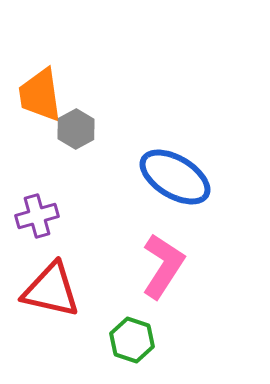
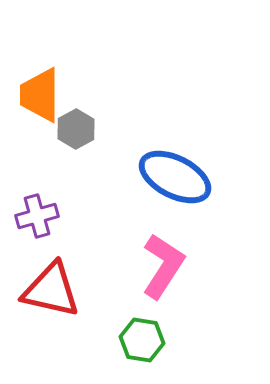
orange trapezoid: rotated 8 degrees clockwise
blue ellipse: rotated 4 degrees counterclockwise
green hexagon: moved 10 px right; rotated 9 degrees counterclockwise
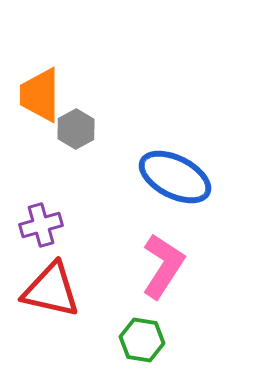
purple cross: moved 4 px right, 9 px down
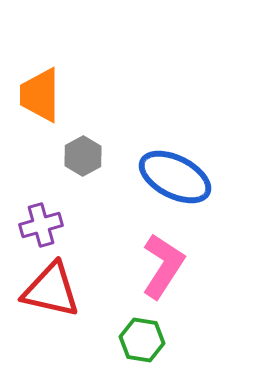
gray hexagon: moved 7 px right, 27 px down
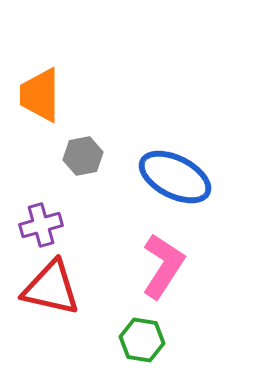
gray hexagon: rotated 18 degrees clockwise
red triangle: moved 2 px up
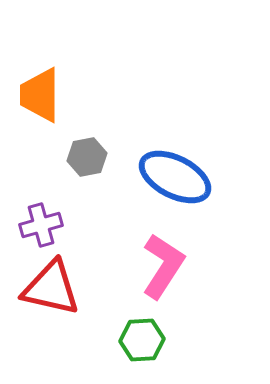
gray hexagon: moved 4 px right, 1 px down
green hexagon: rotated 12 degrees counterclockwise
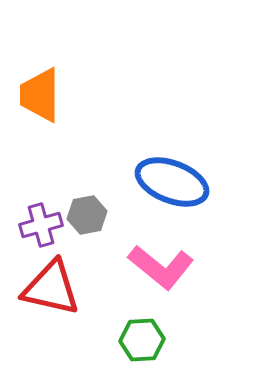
gray hexagon: moved 58 px down
blue ellipse: moved 3 px left, 5 px down; rotated 6 degrees counterclockwise
pink L-shape: moved 2 px left, 1 px down; rotated 96 degrees clockwise
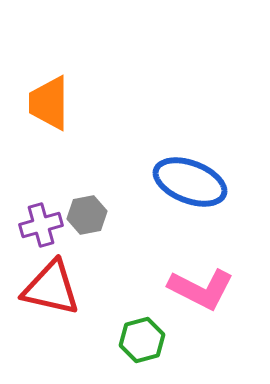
orange trapezoid: moved 9 px right, 8 px down
blue ellipse: moved 18 px right
pink L-shape: moved 40 px right, 22 px down; rotated 12 degrees counterclockwise
green hexagon: rotated 12 degrees counterclockwise
